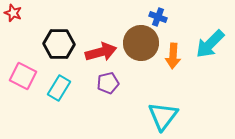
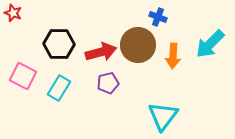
brown circle: moved 3 px left, 2 px down
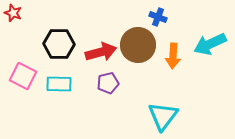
cyan arrow: rotated 20 degrees clockwise
cyan rectangle: moved 4 px up; rotated 60 degrees clockwise
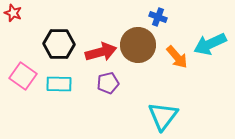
orange arrow: moved 4 px right, 1 px down; rotated 45 degrees counterclockwise
pink square: rotated 8 degrees clockwise
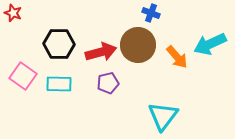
blue cross: moved 7 px left, 4 px up
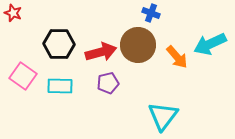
cyan rectangle: moved 1 px right, 2 px down
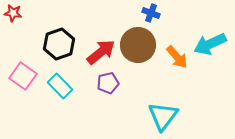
red star: rotated 12 degrees counterclockwise
black hexagon: rotated 20 degrees counterclockwise
red arrow: rotated 24 degrees counterclockwise
cyan rectangle: rotated 45 degrees clockwise
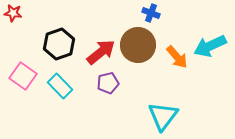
cyan arrow: moved 2 px down
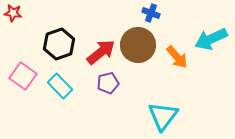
cyan arrow: moved 1 px right, 7 px up
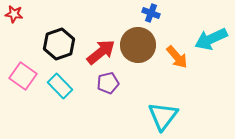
red star: moved 1 px right, 1 px down
